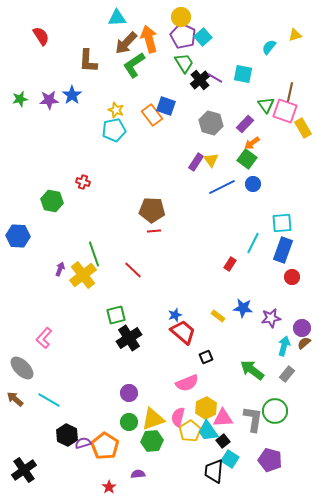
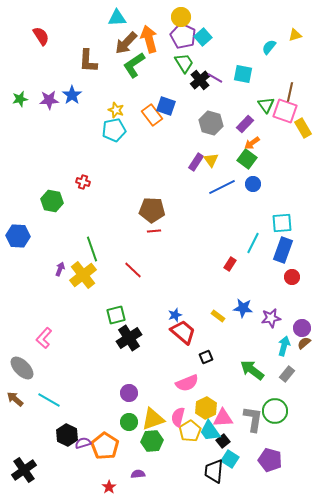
green line at (94, 254): moved 2 px left, 5 px up
cyan trapezoid at (208, 431): moved 2 px right
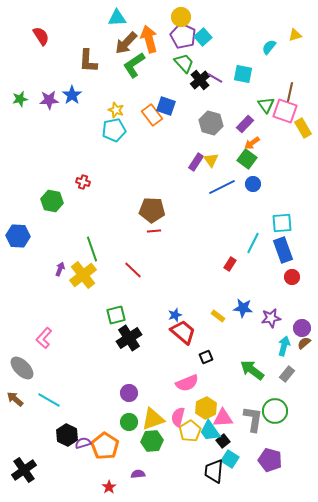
green trapezoid at (184, 63): rotated 10 degrees counterclockwise
blue rectangle at (283, 250): rotated 40 degrees counterclockwise
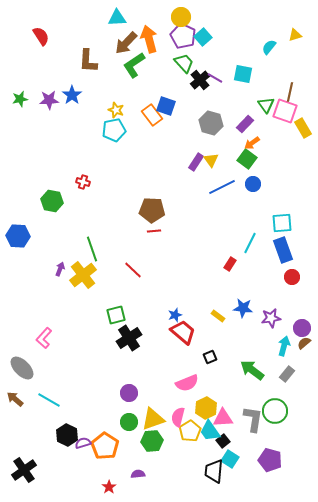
cyan line at (253, 243): moved 3 px left
black square at (206, 357): moved 4 px right
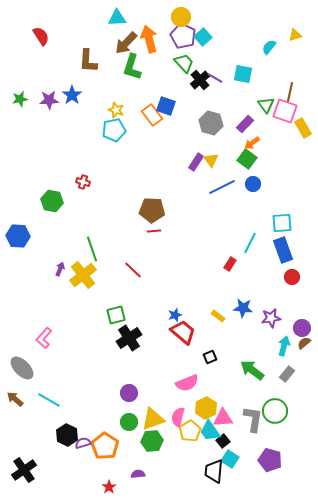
green L-shape at (134, 65): moved 2 px left, 2 px down; rotated 40 degrees counterclockwise
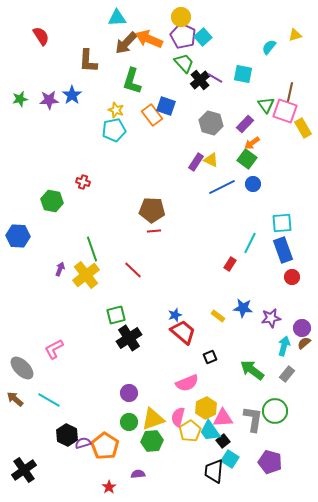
orange arrow at (149, 39): rotated 52 degrees counterclockwise
green L-shape at (132, 67): moved 14 px down
yellow triangle at (211, 160): rotated 28 degrees counterclockwise
yellow cross at (83, 275): moved 3 px right
pink L-shape at (44, 338): moved 10 px right, 11 px down; rotated 20 degrees clockwise
purple pentagon at (270, 460): moved 2 px down
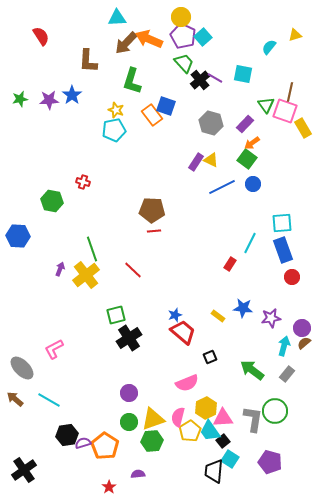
black hexagon at (67, 435): rotated 25 degrees clockwise
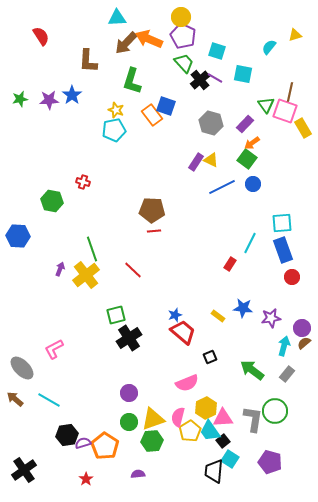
cyan square at (203, 37): moved 14 px right, 14 px down; rotated 30 degrees counterclockwise
red star at (109, 487): moved 23 px left, 8 px up
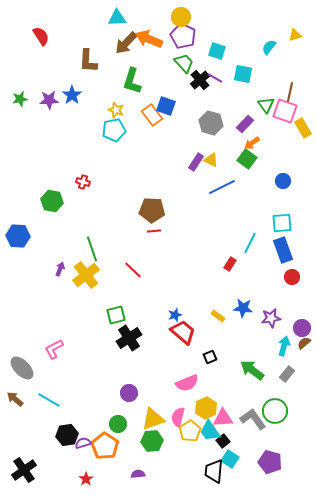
blue circle at (253, 184): moved 30 px right, 3 px up
gray L-shape at (253, 419): rotated 44 degrees counterclockwise
green circle at (129, 422): moved 11 px left, 2 px down
